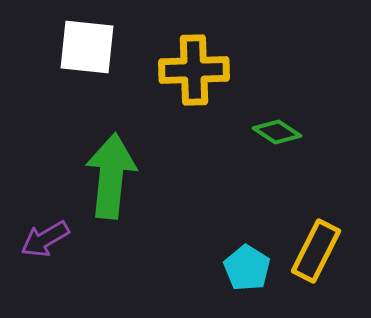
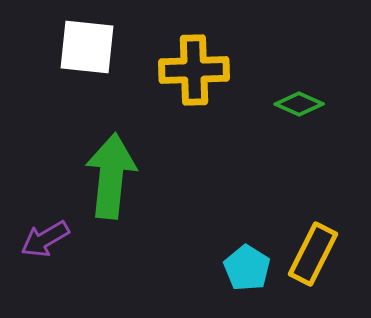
green diamond: moved 22 px right, 28 px up; rotated 9 degrees counterclockwise
yellow rectangle: moved 3 px left, 3 px down
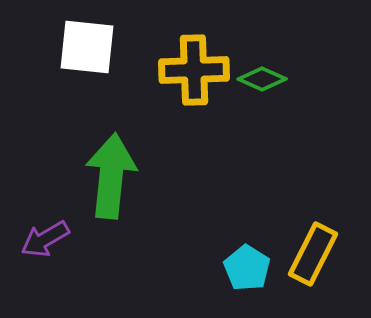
green diamond: moved 37 px left, 25 px up
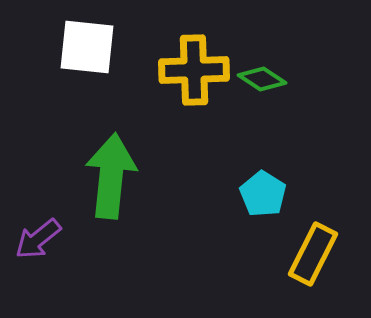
green diamond: rotated 9 degrees clockwise
purple arrow: moved 7 px left; rotated 9 degrees counterclockwise
cyan pentagon: moved 16 px right, 74 px up
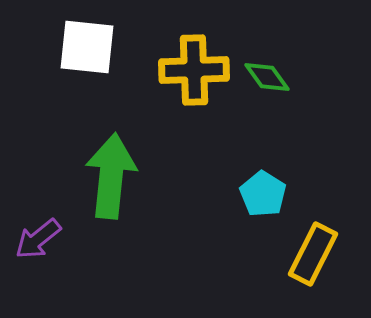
green diamond: moved 5 px right, 2 px up; rotated 21 degrees clockwise
